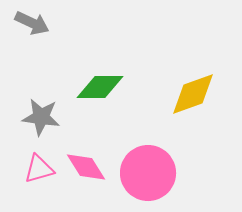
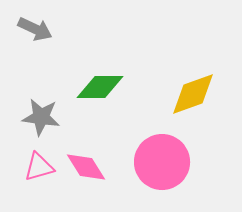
gray arrow: moved 3 px right, 6 px down
pink triangle: moved 2 px up
pink circle: moved 14 px right, 11 px up
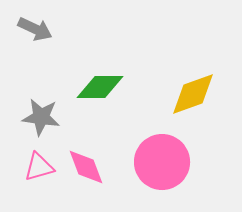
pink diamond: rotated 12 degrees clockwise
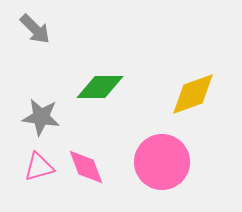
gray arrow: rotated 20 degrees clockwise
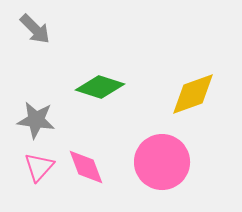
green diamond: rotated 18 degrees clockwise
gray star: moved 5 px left, 3 px down
pink triangle: rotated 32 degrees counterclockwise
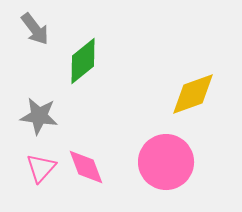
gray arrow: rotated 8 degrees clockwise
green diamond: moved 17 px left, 26 px up; rotated 57 degrees counterclockwise
gray star: moved 3 px right, 4 px up
pink circle: moved 4 px right
pink triangle: moved 2 px right, 1 px down
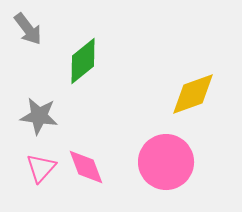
gray arrow: moved 7 px left
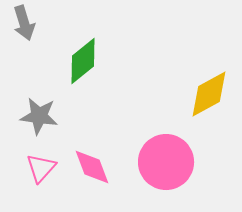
gray arrow: moved 4 px left, 6 px up; rotated 20 degrees clockwise
yellow diamond: moved 16 px right; rotated 9 degrees counterclockwise
pink diamond: moved 6 px right
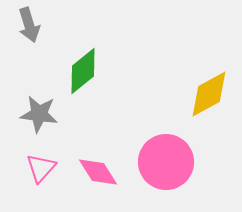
gray arrow: moved 5 px right, 2 px down
green diamond: moved 10 px down
gray star: moved 2 px up
pink diamond: moved 6 px right, 5 px down; rotated 12 degrees counterclockwise
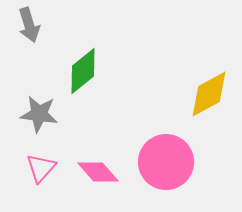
pink diamond: rotated 9 degrees counterclockwise
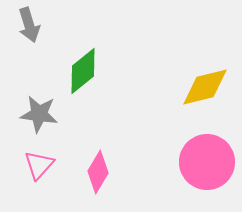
yellow diamond: moved 4 px left, 7 px up; rotated 15 degrees clockwise
pink circle: moved 41 px right
pink triangle: moved 2 px left, 3 px up
pink diamond: rotated 72 degrees clockwise
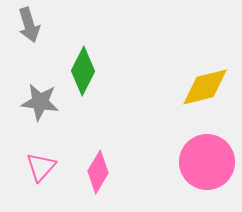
green diamond: rotated 24 degrees counterclockwise
gray star: moved 1 px right, 12 px up
pink triangle: moved 2 px right, 2 px down
